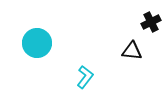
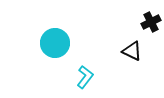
cyan circle: moved 18 px right
black triangle: rotated 20 degrees clockwise
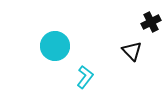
cyan circle: moved 3 px down
black triangle: rotated 20 degrees clockwise
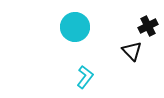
black cross: moved 3 px left, 4 px down
cyan circle: moved 20 px right, 19 px up
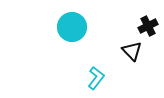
cyan circle: moved 3 px left
cyan L-shape: moved 11 px right, 1 px down
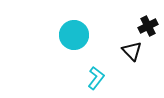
cyan circle: moved 2 px right, 8 px down
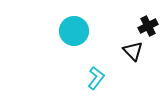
cyan circle: moved 4 px up
black triangle: moved 1 px right
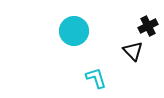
cyan L-shape: rotated 55 degrees counterclockwise
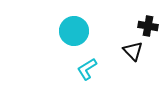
black cross: rotated 36 degrees clockwise
cyan L-shape: moved 9 px left, 9 px up; rotated 105 degrees counterclockwise
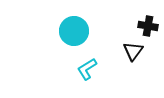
black triangle: rotated 20 degrees clockwise
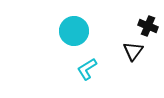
black cross: rotated 12 degrees clockwise
